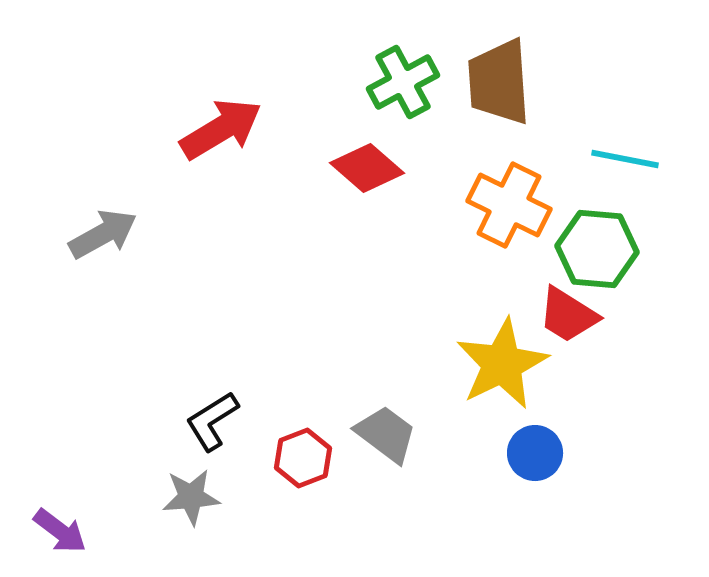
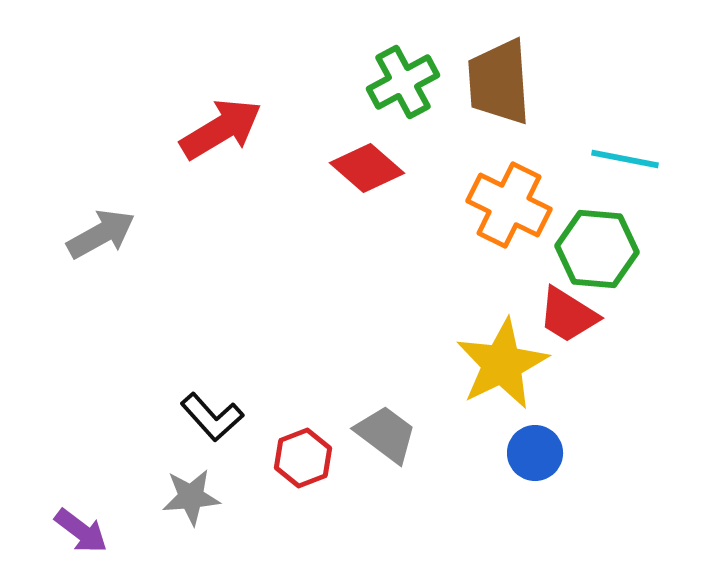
gray arrow: moved 2 px left
black L-shape: moved 4 px up; rotated 100 degrees counterclockwise
purple arrow: moved 21 px right
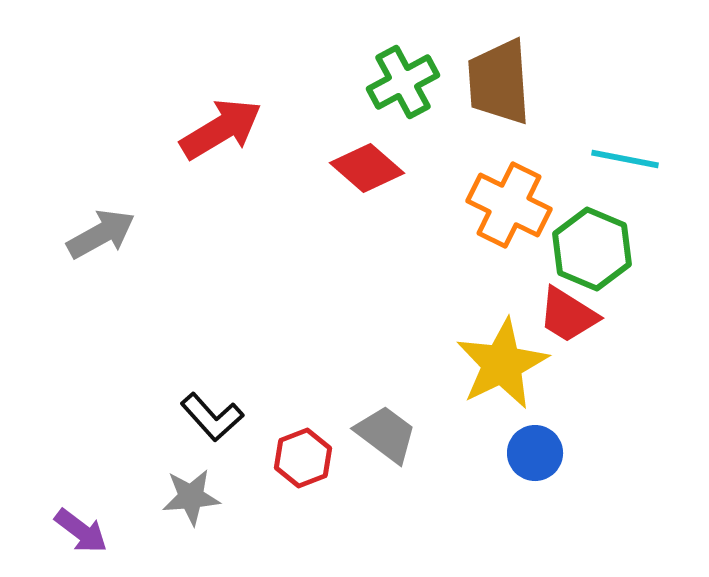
green hexagon: moved 5 px left; rotated 18 degrees clockwise
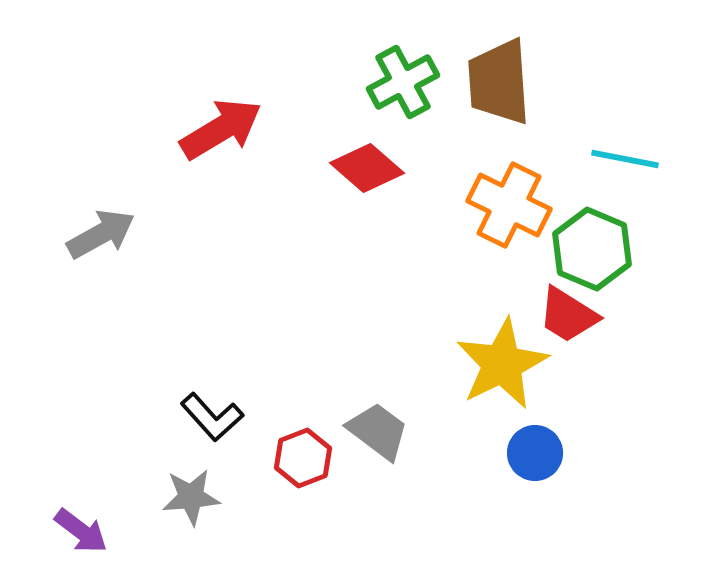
gray trapezoid: moved 8 px left, 3 px up
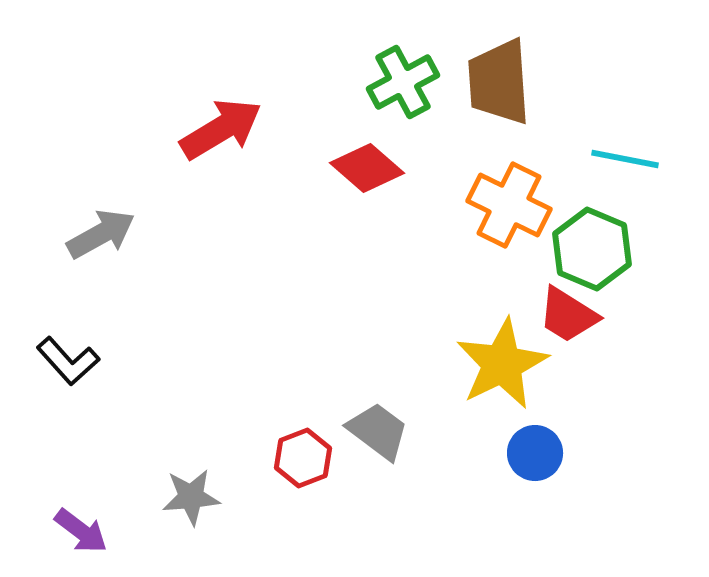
black L-shape: moved 144 px left, 56 px up
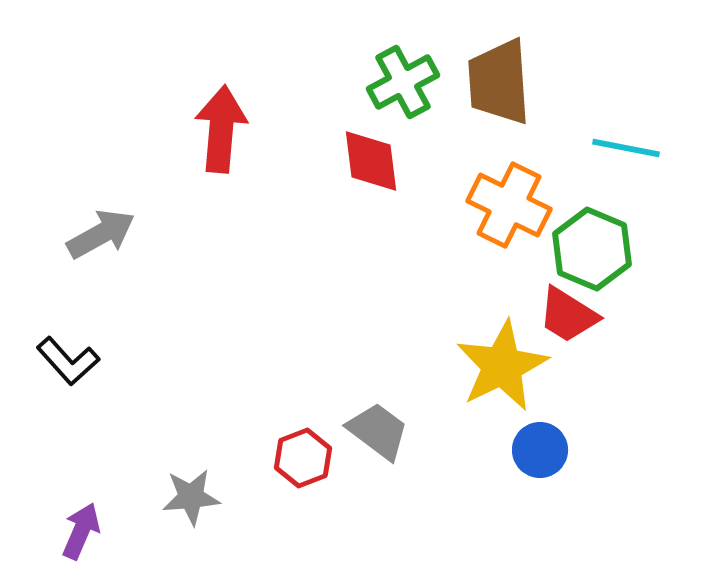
red arrow: rotated 54 degrees counterclockwise
cyan line: moved 1 px right, 11 px up
red diamond: moved 4 px right, 7 px up; rotated 42 degrees clockwise
yellow star: moved 2 px down
blue circle: moved 5 px right, 3 px up
purple arrow: rotated 104 degrees counterclockwise
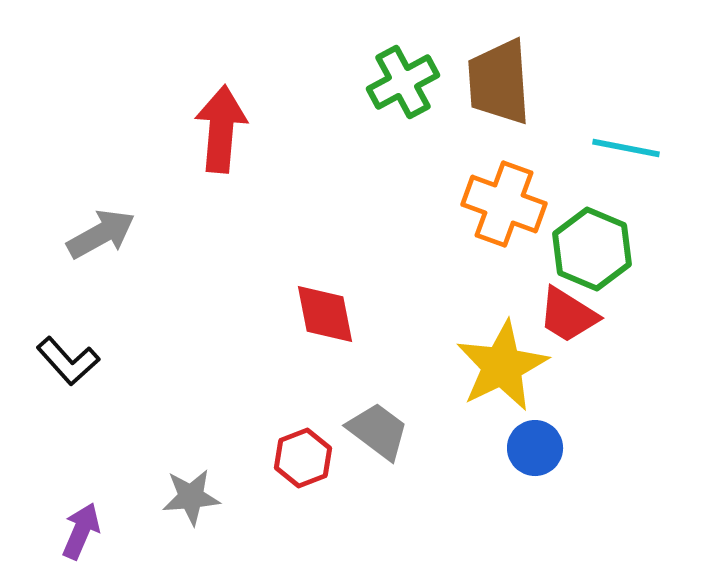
red diamond: moved 46 px left, 153 px down; rotated 4 degrees counterclockwise
orange cross: moved 5 px left, 1 px up; rotated 6 degrees counterclockwise
blue circle: moved 5 px left, 2 px up
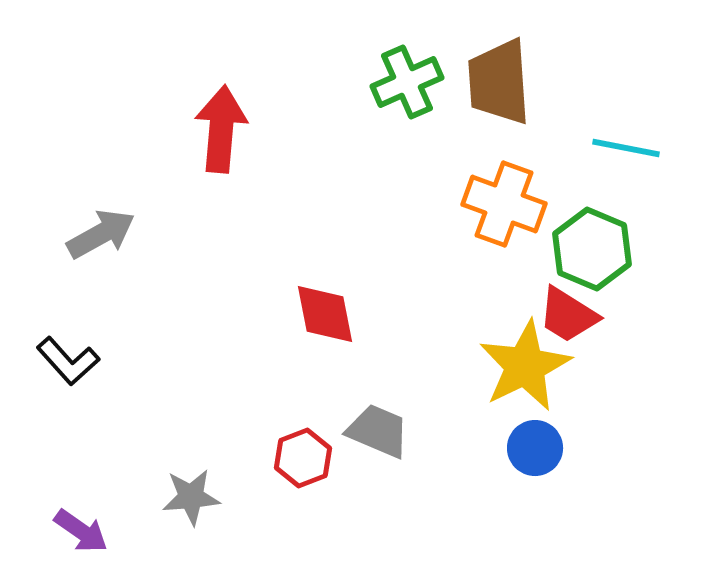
green cross: moved 4 px right; rotated 4 degrees clockwise
yellow star: moved 23 px right
gray trapezoid: rotated 14 degrees counterclockwise
purple arrow: rotated 102 degrees clockwise
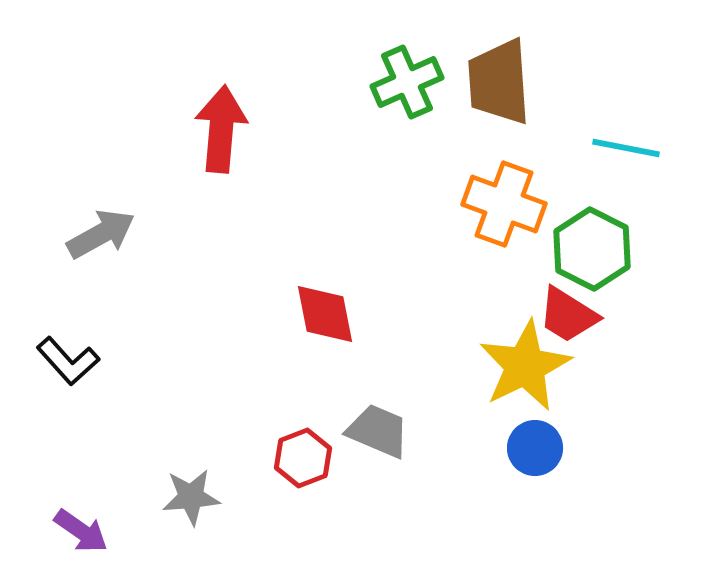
green hexagon: rotated 4 degrees clockwise
